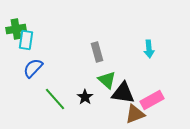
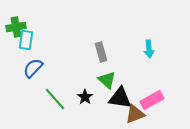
green cross: moved 2 px up
gray rectangle: moved 4 px right
black triangle: moved 3 px left, 5 px down
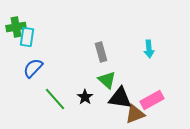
cyan rectangle: moved 1 px right, 3 px up
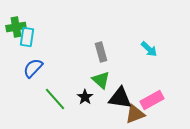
cyan arrow: rotated 42 degrees counterclockwise
green triangle: moved 6 px left
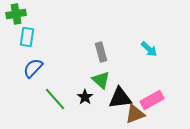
green cross: moved 13 px up
black triangle: rotated 15 degrees counterclockwise
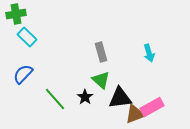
cyan rectangle: rotated 54 degrees counterclockwise
cyan arrow: moved 4 px down; rotated 30 degrees clockwise
blue semicircle: moved 10 px left, 6 px down
pink rectangle: moved 7 px down
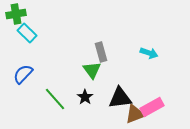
cyan rectangle: moved 4 px up
cyan arrow: rotated 54 degrees counterclockwise
green triangle: moved 9 px left, 10 px up; rotated 12 degrees clockwise
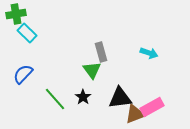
black star: moved 2 px left
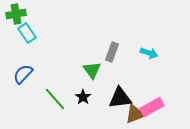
cyan rectangle: rotated 12 degrees clockwise
gray rectangle: moved 11 px right; rotated 36 degrees clockwise
